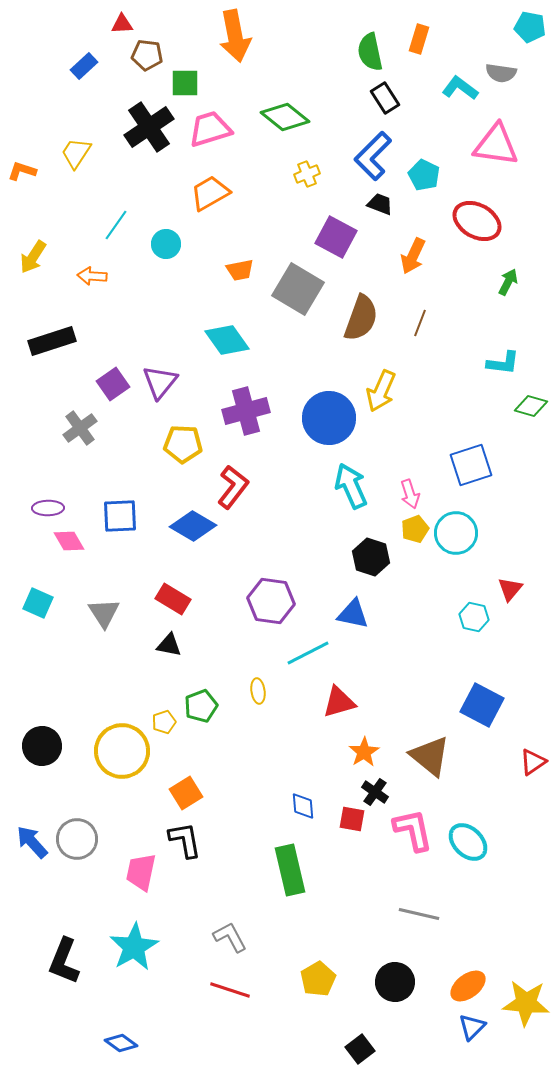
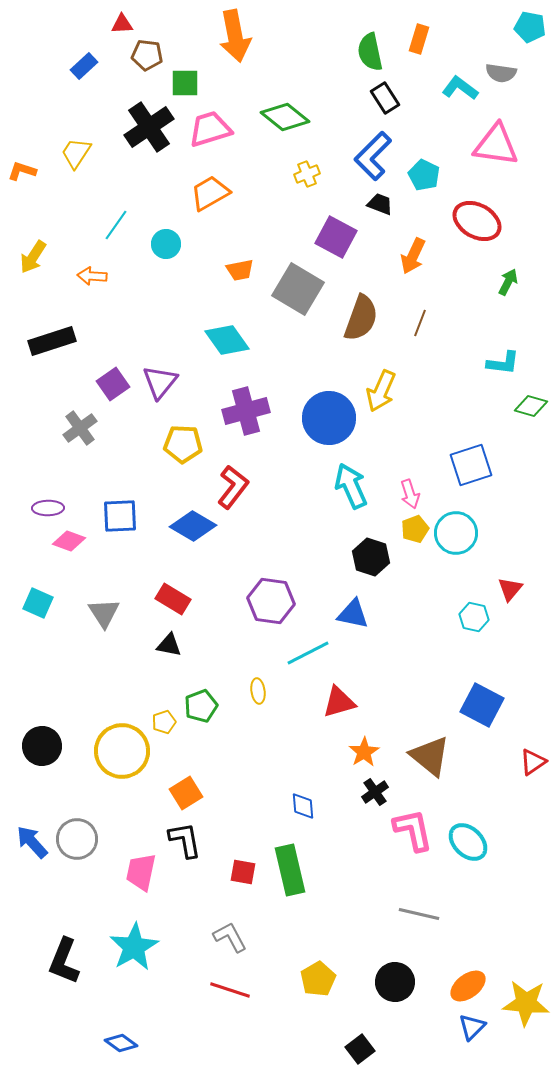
pink diamond at (69, 541): rotated 40 degrees counterclockwise
black cross at (375, 792): rotated 20 degrees clockwise
red square at (352, 819): moved 109 px left, 53 px down
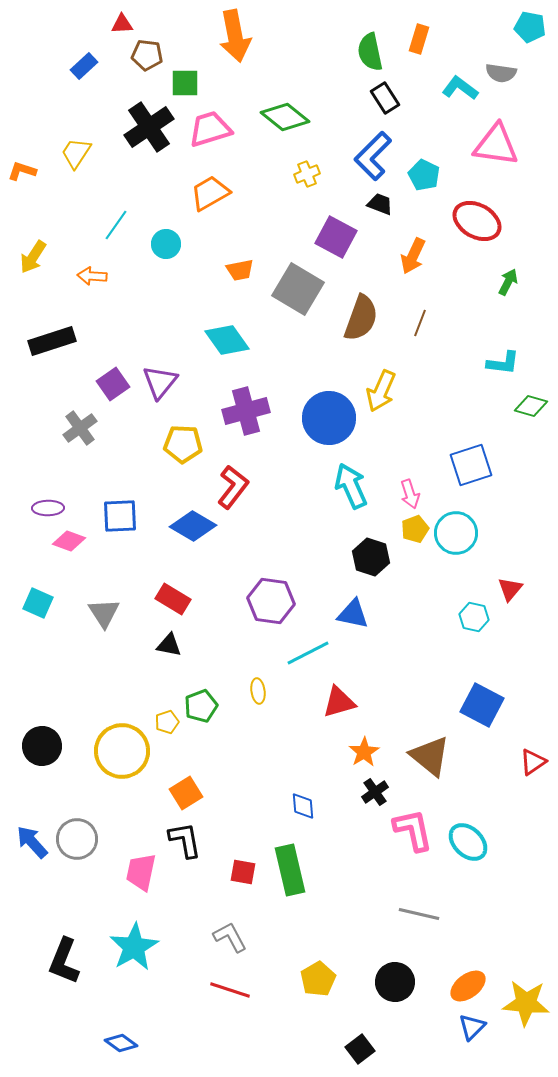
yellow pentagon at (164, 722): moved 3 px right
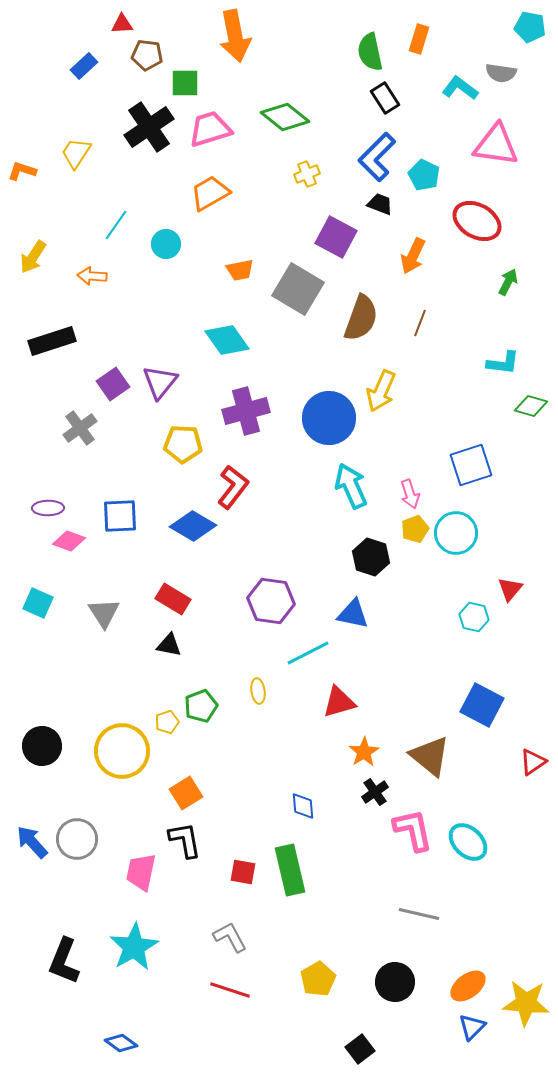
blue L-shape at (373, 156): moved 4 px right, 1 px down
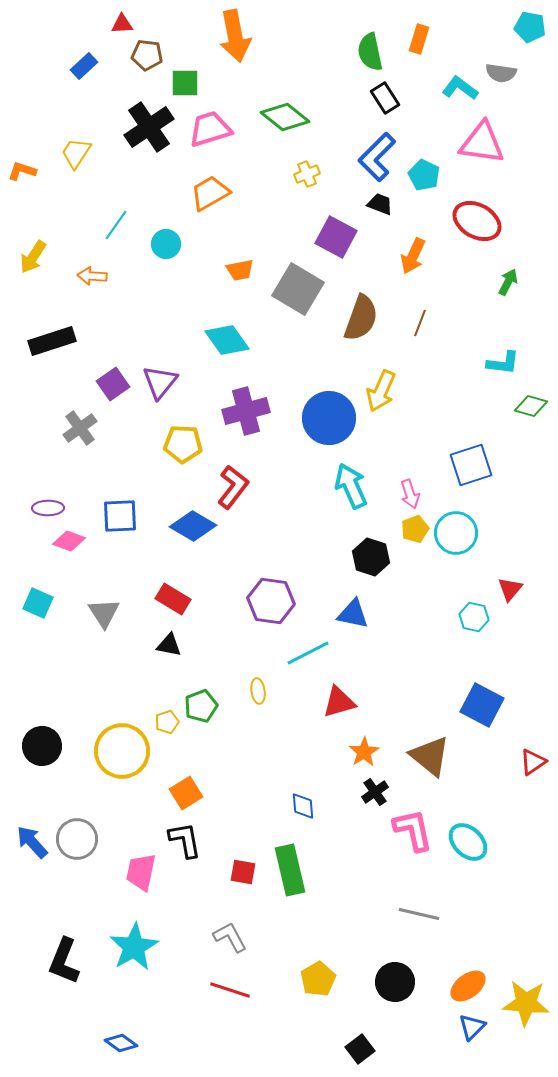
pink triangle at (496, 145): moved 14 px left, 2 px up
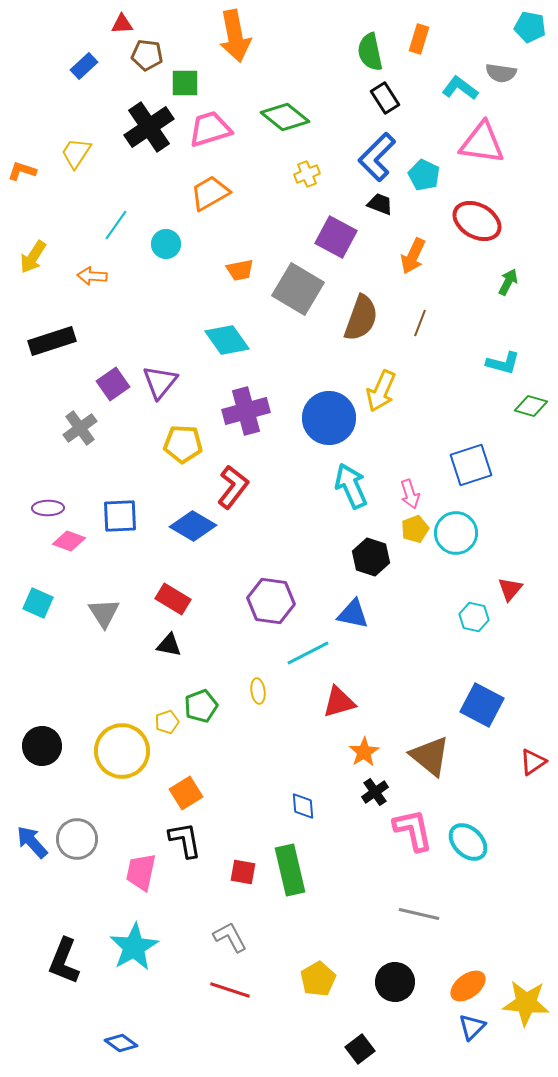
cyan L-shape at (503, 363): rotated 8 degrees clockwise
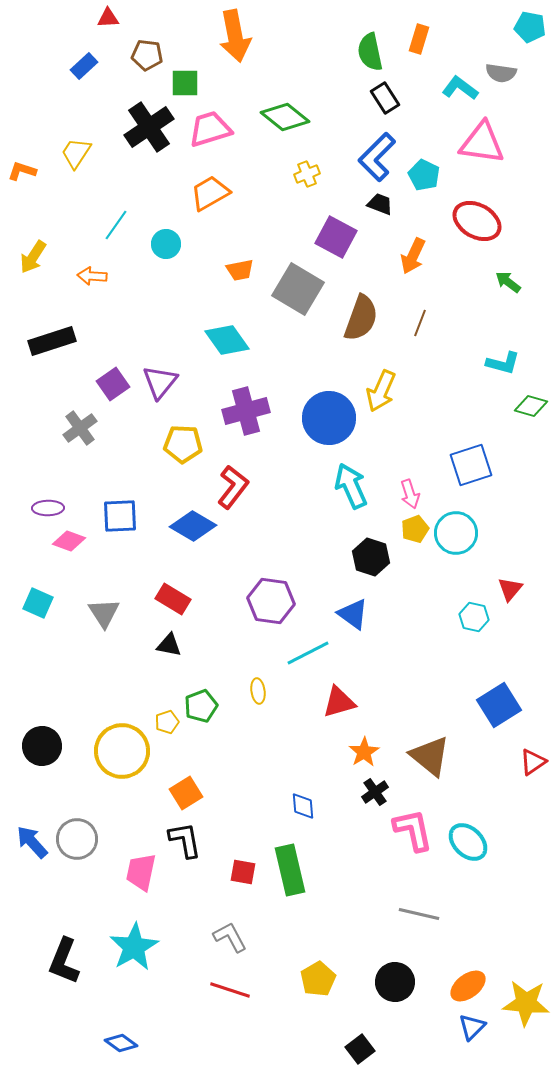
red triangle at (122, 24): moved 14 px left, 6 px up
green arrow at (508, 282): rotated 80 degrees counterclockwise
blue triangle at (353, 614): rotated 24 degrees clockwise
blue square at (482, 705): moved 17 px right; rotated 30 degrees clockwise
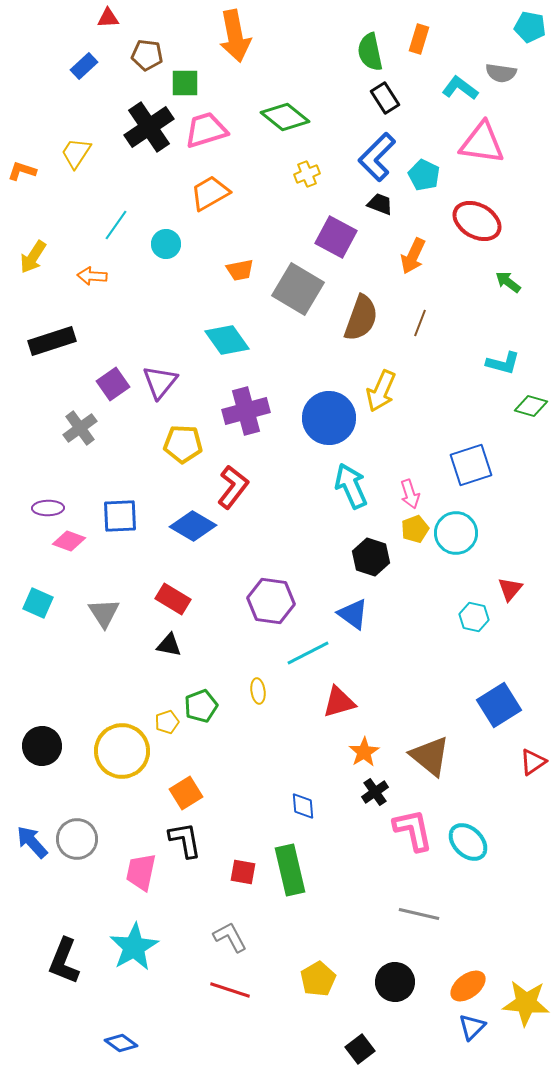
pink trapezoid at (210, 129): moved 4 px left, 1 px down
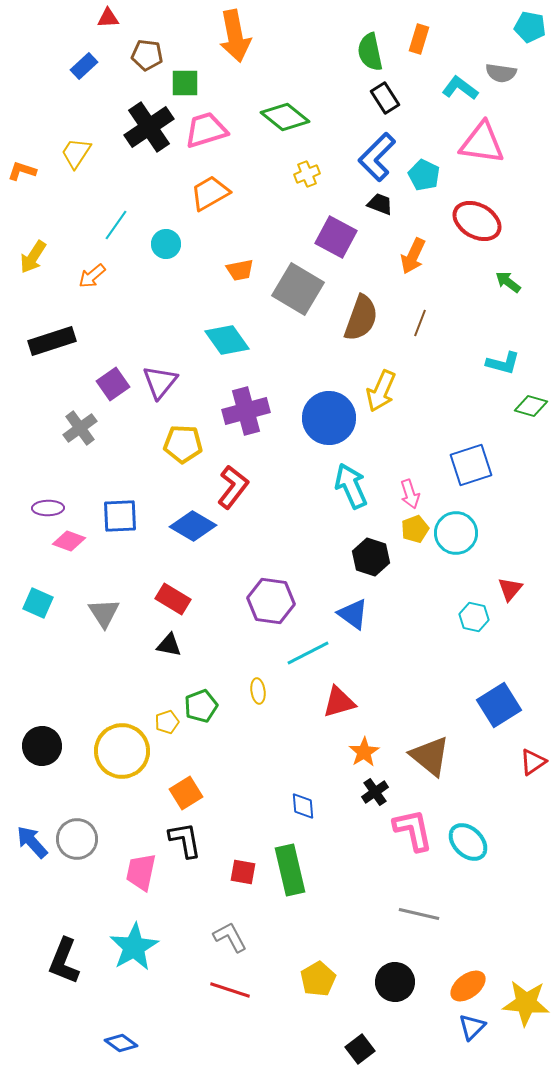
orange arrow at (92, 276): rotated 44 degrees counterclockwise
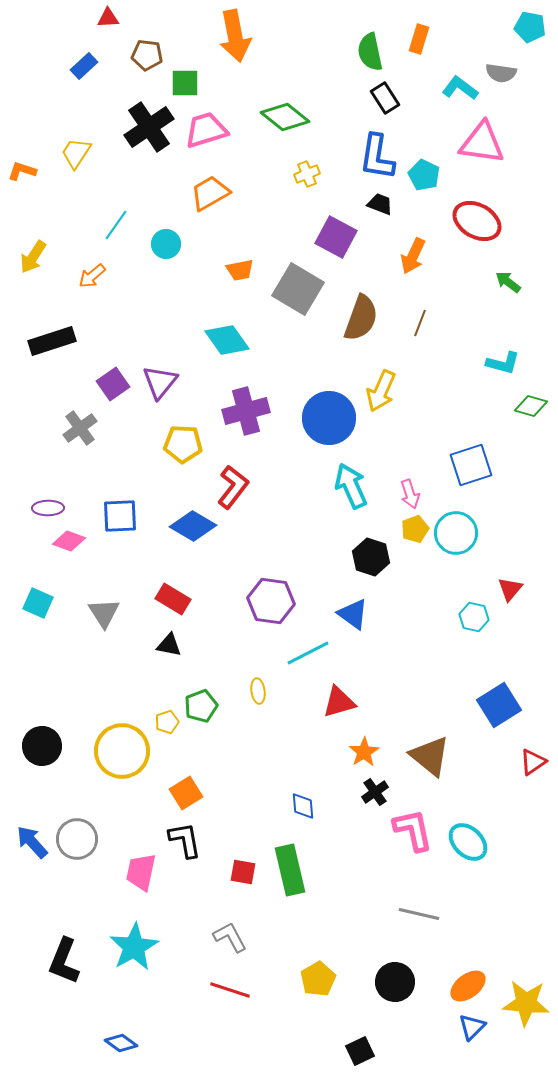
blue L-shape at (377, 157): rotated 36 degrees counterclockwise
black square at (360, 1049): moved 2 px down; rotated 12 degrees clockwise
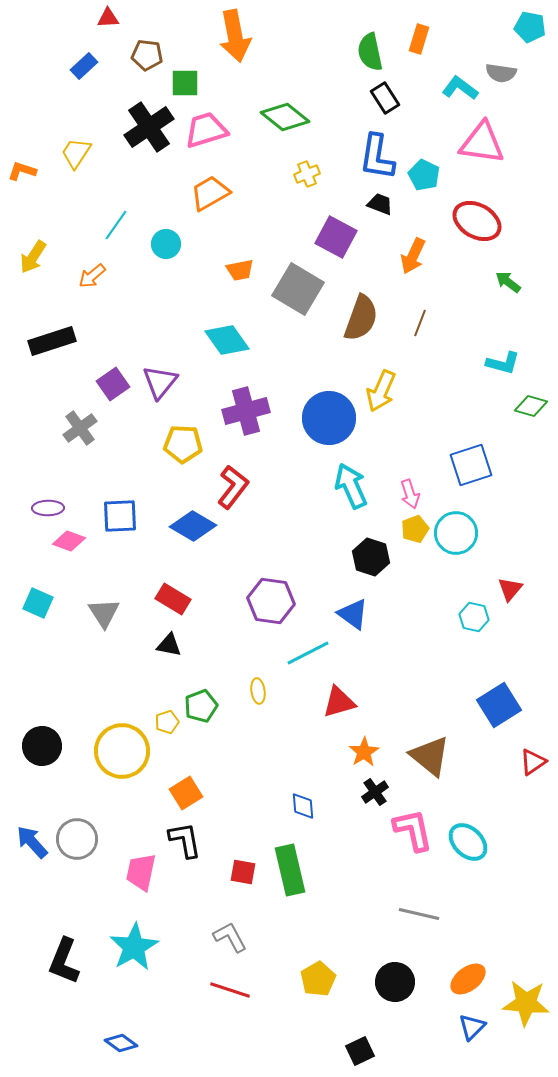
orange ellipse at (468, 986): moved 7 px up
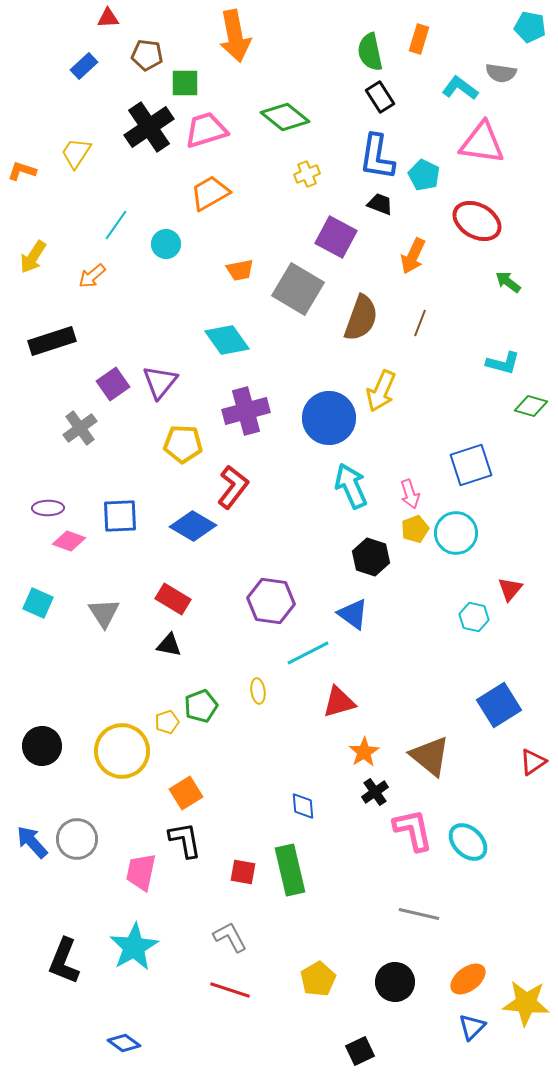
black rectangle at (385, 98): moved 5 px left, 1 px up
blue diamond at (121, 1043): moved 3 px right
